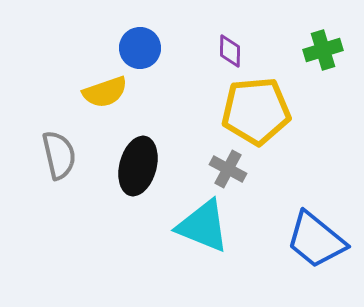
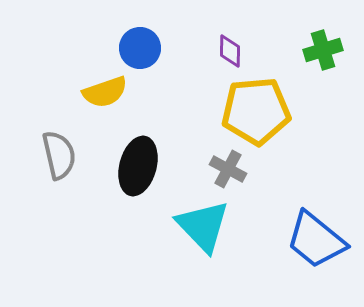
cyan triangle: rotated 24 degrees clockwise
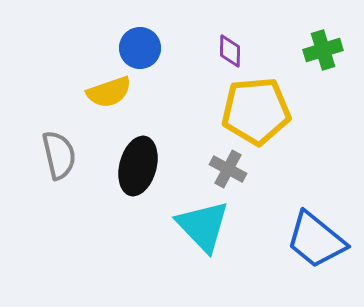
yellow semicircle: moved 4 px right
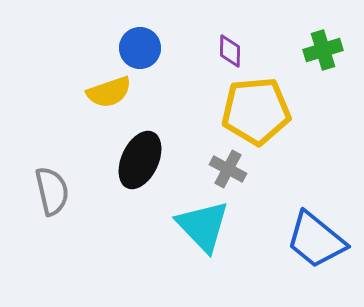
gray semicircle: moved 7 px left, 36 px down
black ellipse: moved 2 px right, 6 px up; rotated 10 degrees clockwise
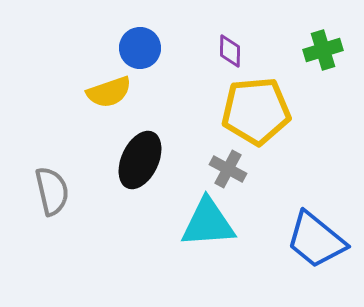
cyan triangle: moved 5 px right, 3 px up; rotated 50 degrees counterclockwise
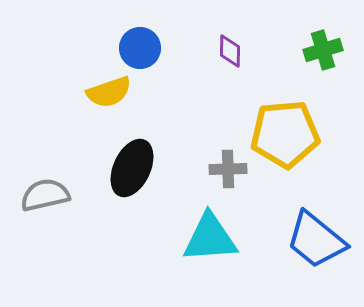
yellow pentagon: moved 29 px right, 23 px down
black ellipse: moved 8 px left, 8 px down
gray cross: rotated 30 degrees counterclockwise
gray semicircle: moved 7 px left, 4 px down; rotated 90 degrees counterclockwise
cyan triangle: moved 2 px right, 15 px down
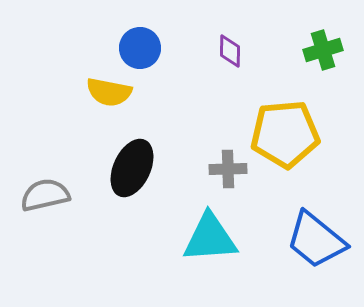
yellow semicircle: rotated 30 degrees clockwise
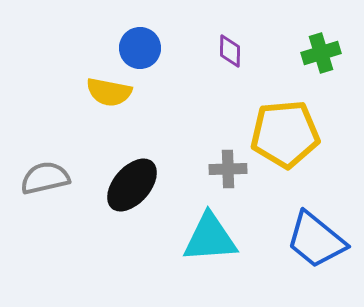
green cross: moved 2 px left, 3 px down
black ellipse: moved 17 px down; rotated 16 degrees clockwise
gray semicircle: moved 17 px up
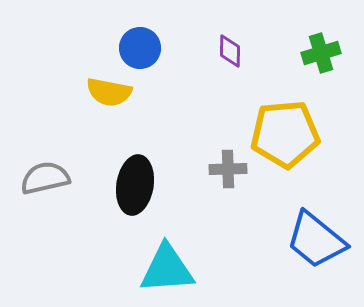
black ellipse: moved 3 px right; rotated 32 degrees counterclockwise
cyan triangle: moved 43 px left, 31 px down
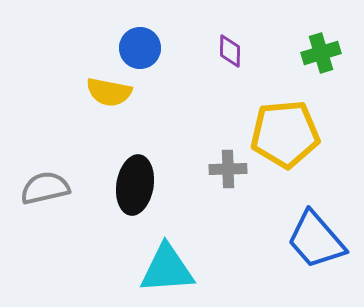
gray semicircle: moved 10 px down
blue trapezoid: rotated 10 degrees clockwise
